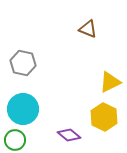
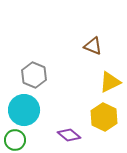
brown triangle: moved 5 px right, 17 px down
gray hexagon: moved 11 px right, 12 px down; rotated 10 degrees clockwise
cyan circle: moved 1 px right, 1 px down
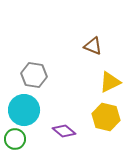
gray hexagon: rotated 15 degrees counterclockwise
yellow hexagon: moved 2 px right; rotated 12 degrees counterclockwise
purple diamond: moved 5 px left, 4 px up
green circle: moved 1 px up
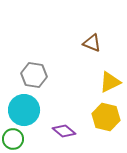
brown triangle: moved 1 px left, 3 px up
green circle: moved 2 px left
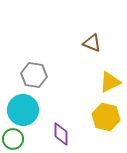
cyan circle: moved 1 px left
purple diamond: moved 3 px left, 3 px down; rotated 50 degrees clockwise
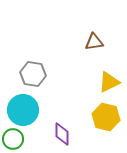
brown triangle: moved 2 px right, 1 px up; rotated 30 degrees counterclockwise
gray hexagon: moved 1 px left, 1 px up
yellow triangle: moved 1 px left
purple diamond: moved 1 px right
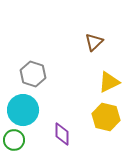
brown triangle: rotated 36 degrees counterclockwise
gray hexagon: rotated 10 degrees clockwise
green circle: moved 1 px right, 1 px down
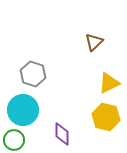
yellow triangle: moved 1 px down
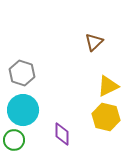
gray hexagon: moved 11 px left, 1 px up
yellow triangle: moved 1 px left, 3 px down
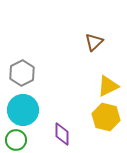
gray hexagon: rotated 15 degrees clockwise
green circle: moved 2 px right
